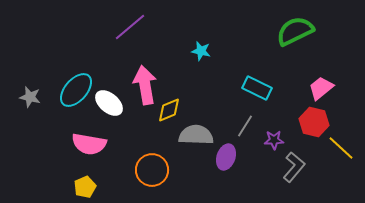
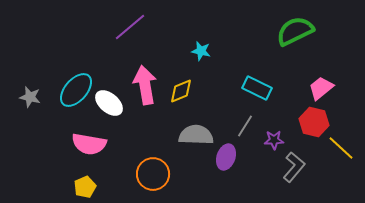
yellow diamond: moved 12 px right, 19 px up
orange circle: moved 1 px right, 4 px down
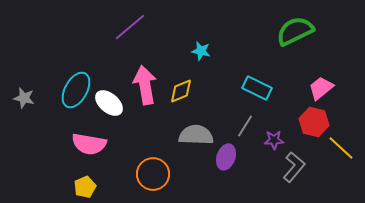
cyan ellipse: rotated 12 degrees counterclockwise
gray star: moved 6 px left, 1 px down
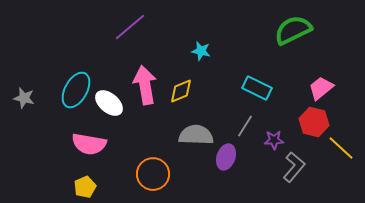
green semicircle: moved 2 px left, 1 px up
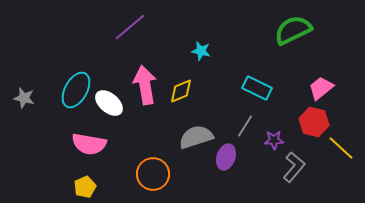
gray semicircle: moved 2 px down; rotated 20 degrees counterclockwise
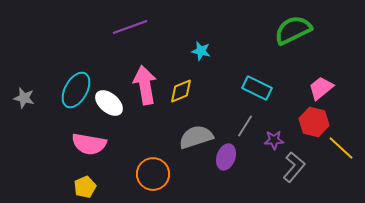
purple line: rotated 20 degrees clockwise
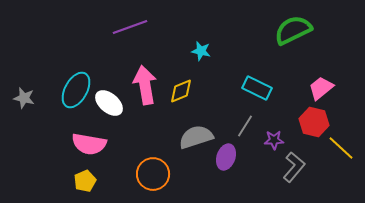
yellow pentagon: moved 6 px up
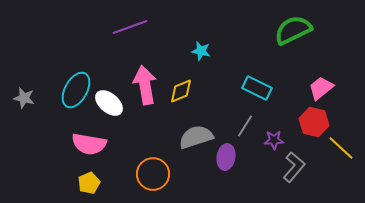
purple ellipse: rotated 10 degrees counterclockwise
yellow pentagon: moved 4 px right, 2 px down
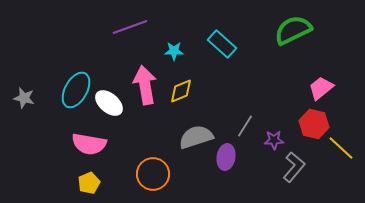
cyan star: moved 27 px left; rotated 12 degrees counterclockwise
cyan rectangle: moved 35 px left, 44 px up; rotated 16 degrees clockwise
red hexagon: moved 2 px down
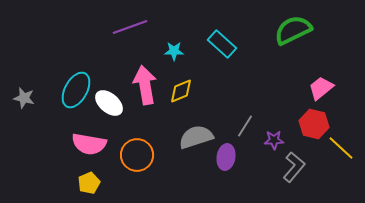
orange circle: moved 16 px left, 19 px up
